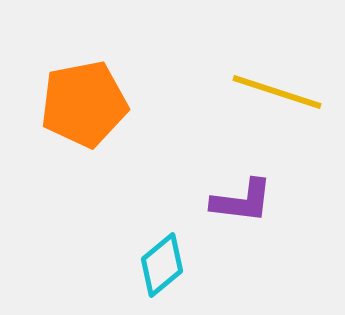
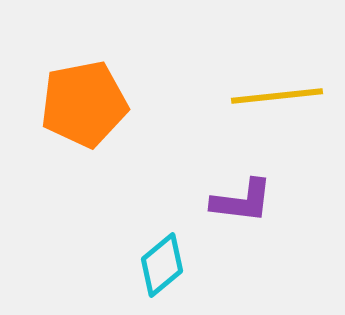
yellow line: moved 4 px down; rotated 24 degrees counterclockwise
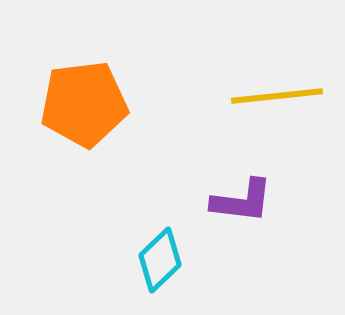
orange pentagon: rotated 4 degrees clockwise
cyan diamond: moved 2 px left, 5 px up; rotated 4 degrees counterclockwise
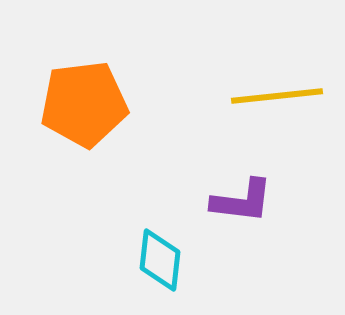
cyan diamond: rotated 40 degrees counterclockwise
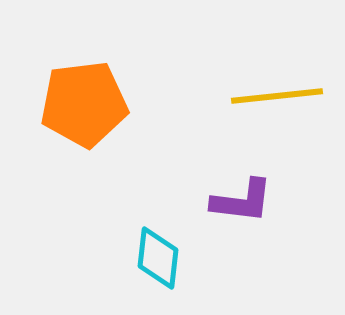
cyan diamond: moved 2 px left, 2 px up
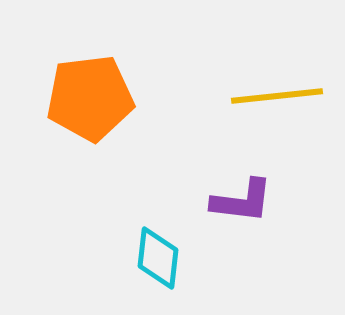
orange pentagon: moved 6 px right, 6 px up
